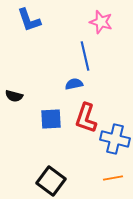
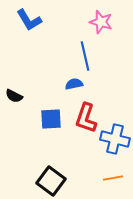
blue L-shape: rotated 12 degrees counterclockwise
black semicircle: rotated 12 degrees clockwise
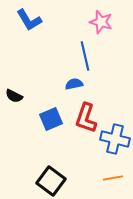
blue square: rotated 20 degrees counterclockwise
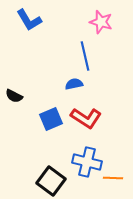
red L-shape: rotated 76 degrees counterclockwise
blue cross: moved 28 px left, 23 px down
orange line: rotated 12 degrees clockwise
